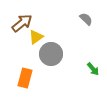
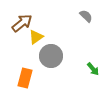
gray semicircle: moved 3 px up
gray circle: moved 2 px down
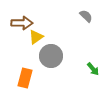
brown arrow: rotated 40 degrees clockwise
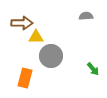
gray semicircle: rotated 48 degrees counterclockwise
yellow triangle: rotated 35 degrees clockwise
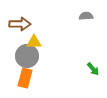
brown arrow: moved 2 px left, 1 px down
yellow triangle: moved 2 px left, 5 px down
gray circle: moved 24 px left
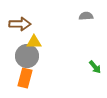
green arrow: moved 2 px right, 2 px up
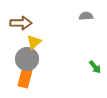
brown arrow: moved 1 px right, 1 px up
yellow triangle: rotated 42 degrees counterclockwise
gray circle: moved 3 px down
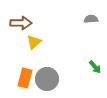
gray semicircle: moved 5 px right, 3 px down
gray circle: moved 20 px right, 20 px down
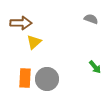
gray semicircle: rotated 24 degrees clockwise
orange rectangle: rotated 12 degrees counterclockwise
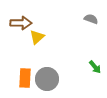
yellow triangle: moved 3 px right, 5 px up
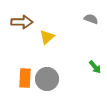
brown arrow: moved 1 px right, 1 px up
yellow triangle: moved 10 px right
